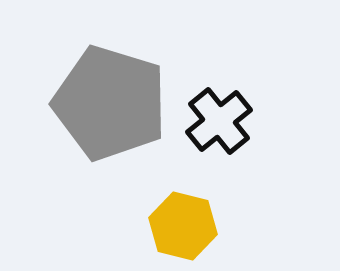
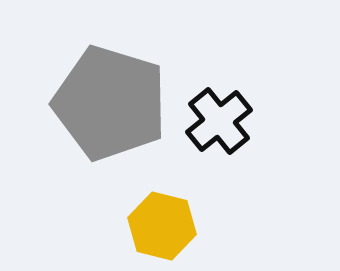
yellow hexagon: moved 21 px left
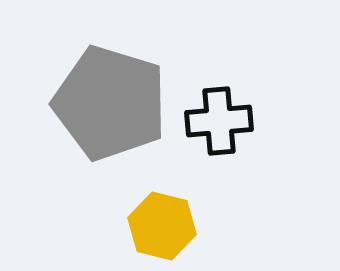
black cross: rotated 34 degrees clockwise
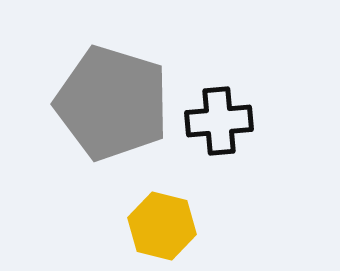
gray pentagon: moved 2 px right
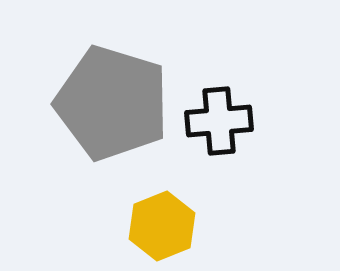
yellow hexagon: rotated 24 degrees clockwise
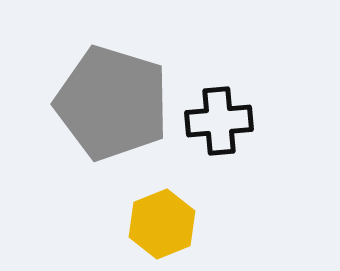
yellow hexagon: moved 2 px up
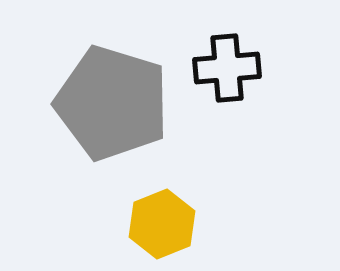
black cross: moved 8 px right, 53 px up
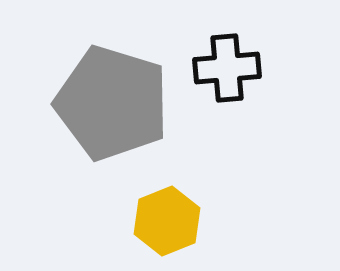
yellow hexagon: moved 5 px right, 3 px up
